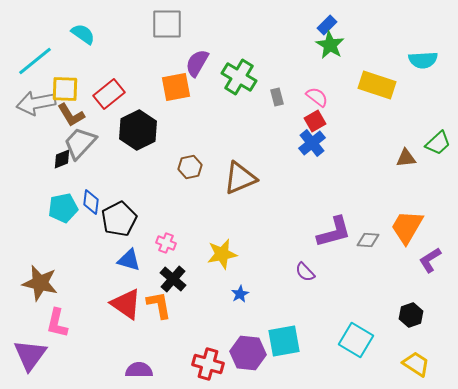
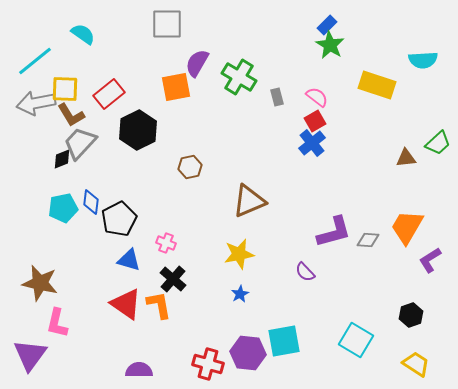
brown triangle at (240, 178): moved 9 px right, 23 px down
yellow star at (222, 254): moved 17 px right
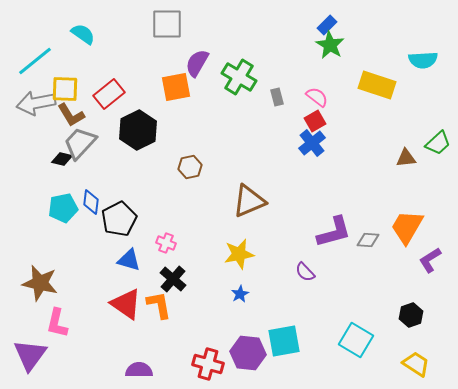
black diamond at (62, 159): rotated 35 degrees clockwise
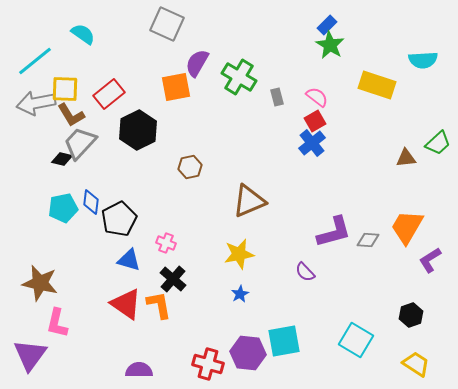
gray square at (167, 24): rotated 24 degrees clockwise
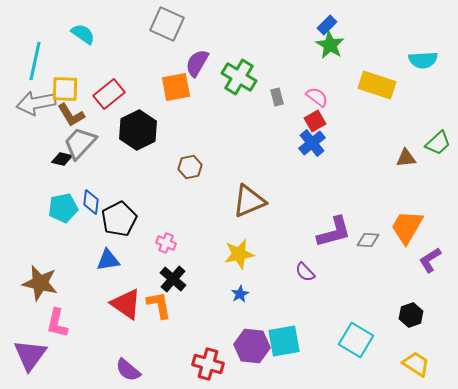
cyan line at (35, 61): rotated 39 degrees counterclockwise
blue triangle at (129, 260): moved 21 px left; rotated 25 degrees counterclockwise
purple hexagon at (248, 353): moved 4 px right, 7 px up
purple semicircle at (139, 370): moved 11 px left; rotated 140 degrees counterclockwise
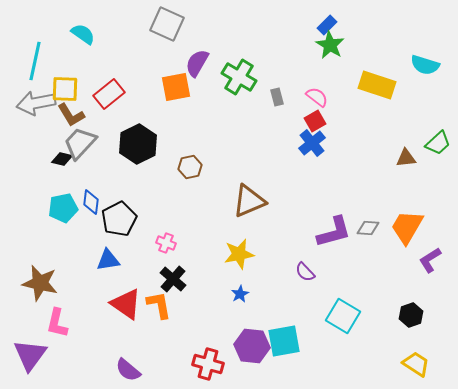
cyan semicircle at (423, 60): moved 2 px right, 5 px down; rotated 20 degrees clockwise
black hexagon at (138, 130): moved 14 px down
gray diamond at (368, 240): moved 12 px up
cyan square at (356, 340): moved 13 px left, 24 px up
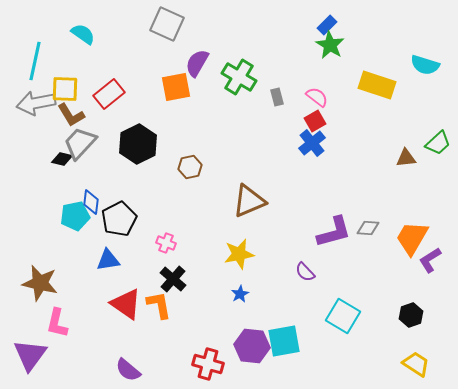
cyan pentagon at (63, 208): moved 12 px right, 8 px down
orange trapezoid at (407, 227): moved 5 px right, 11 px down
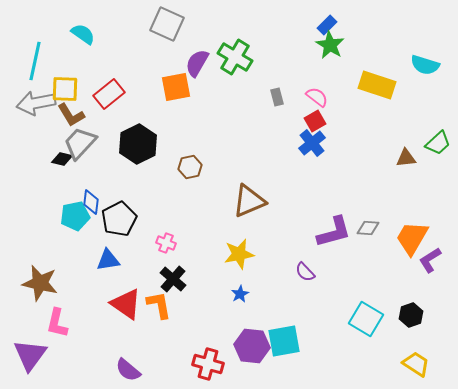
green cross at (239, 77): moved 4 px left, 20 px up
cyan square at (343, 316): moved 23 px right, 3 px down
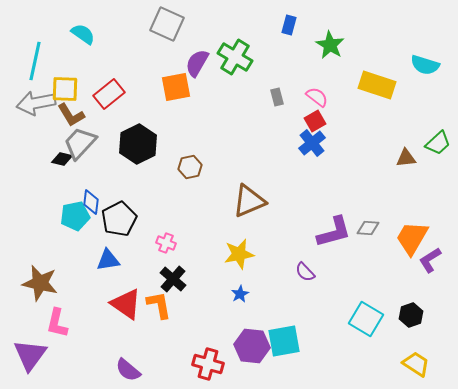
blue rectangle at (327, 25): moved 38 px left; rotated 30 degrees counterclockwise
